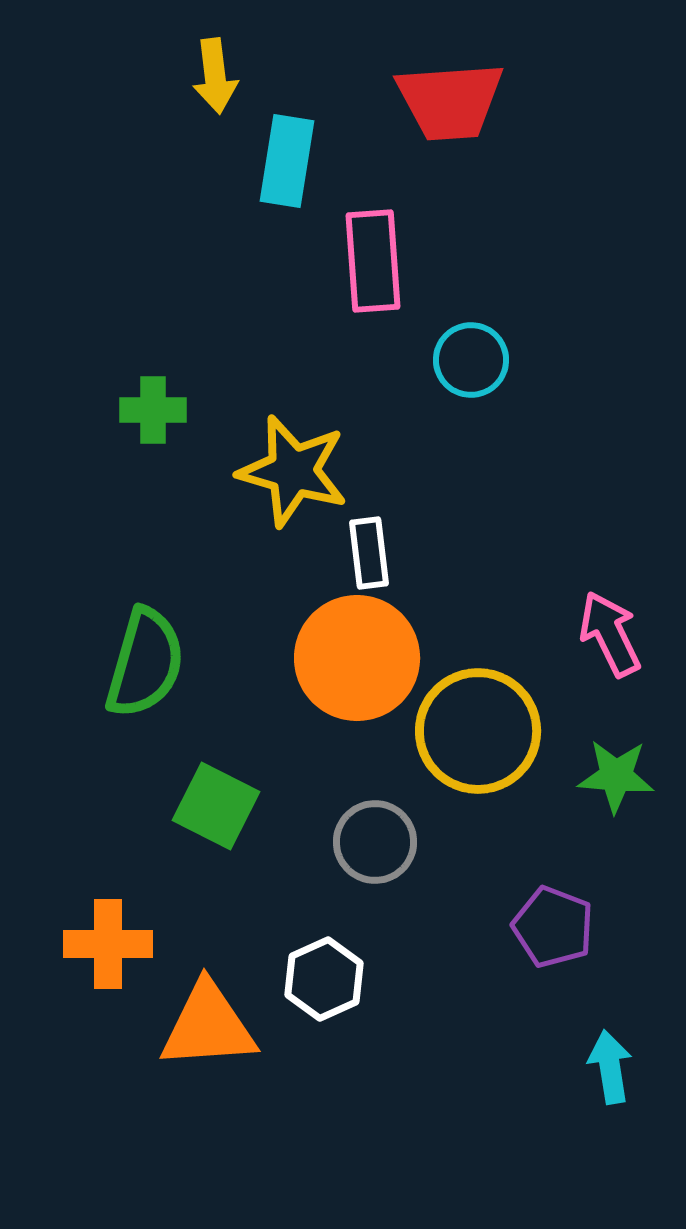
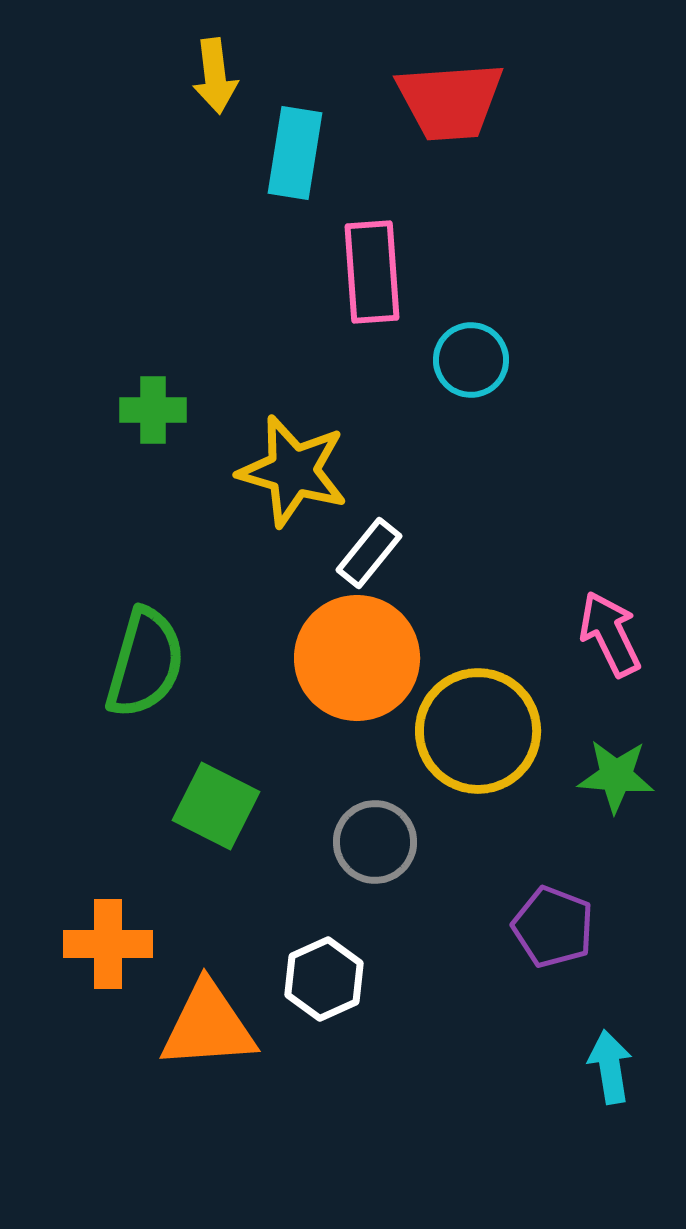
cyan rectangle: moved 8 px right, 8 px up
pink rectangle: moved 1 px left, 11 px down
white rectangle: rotated 46 degrees clockwise
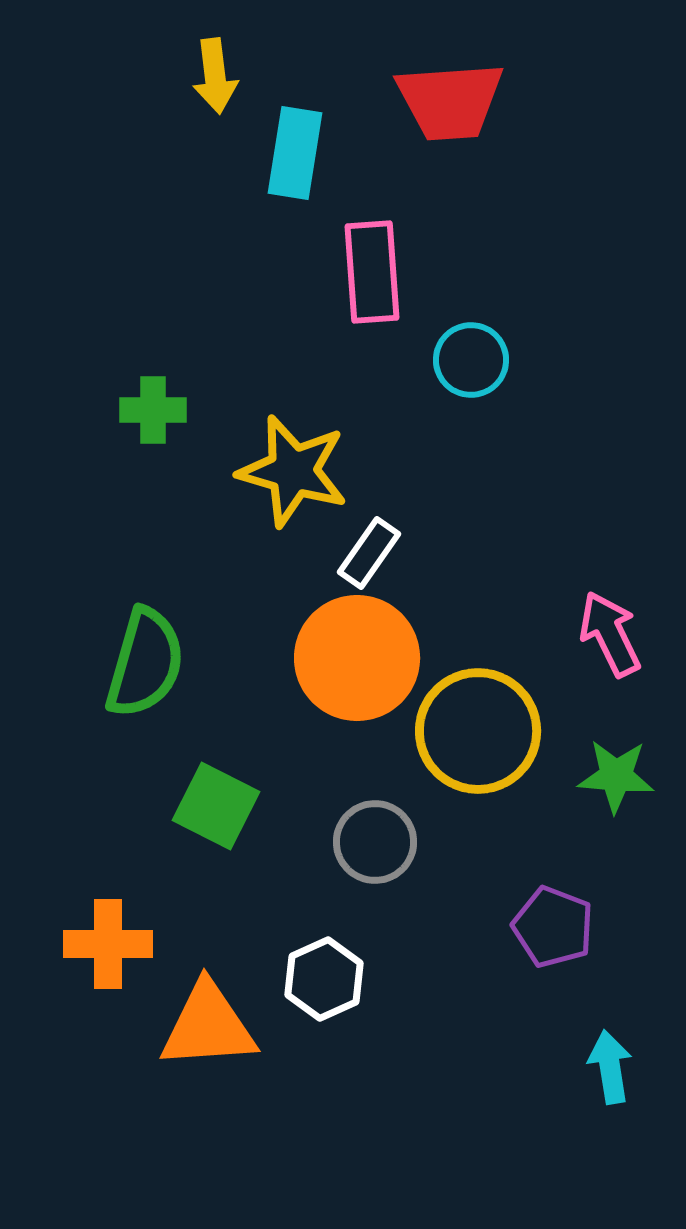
white rectangle: rotated 4 degrees counterclockwise
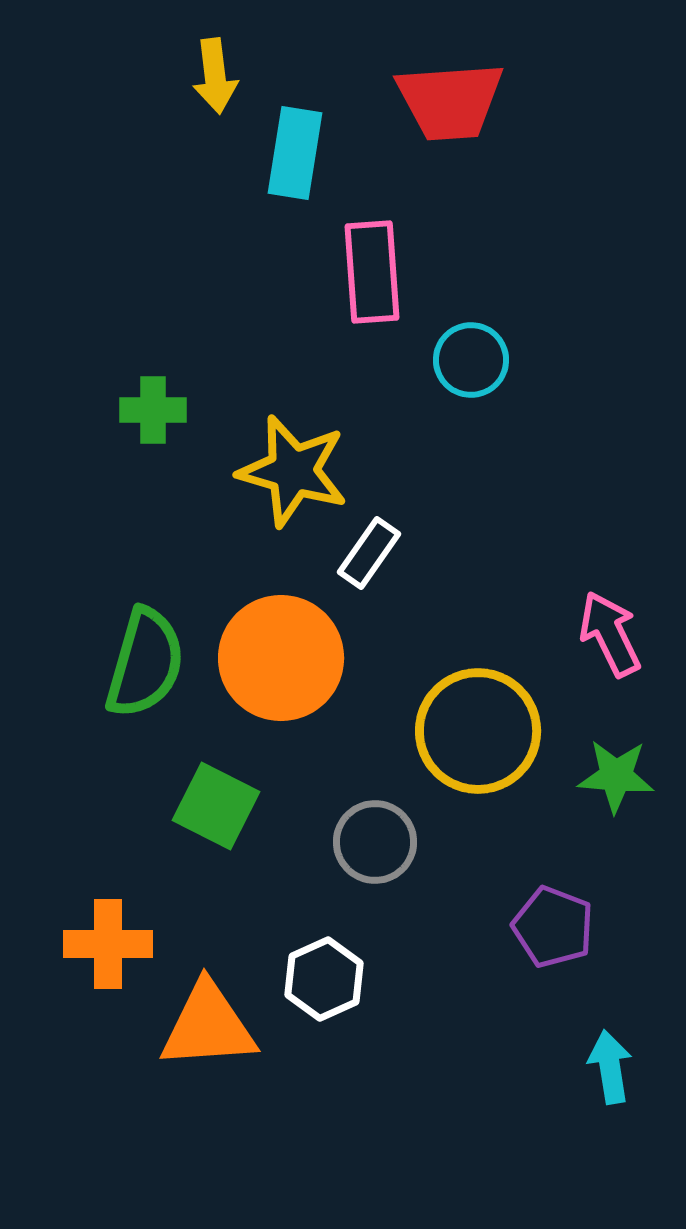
orange circle: moved 76 px left
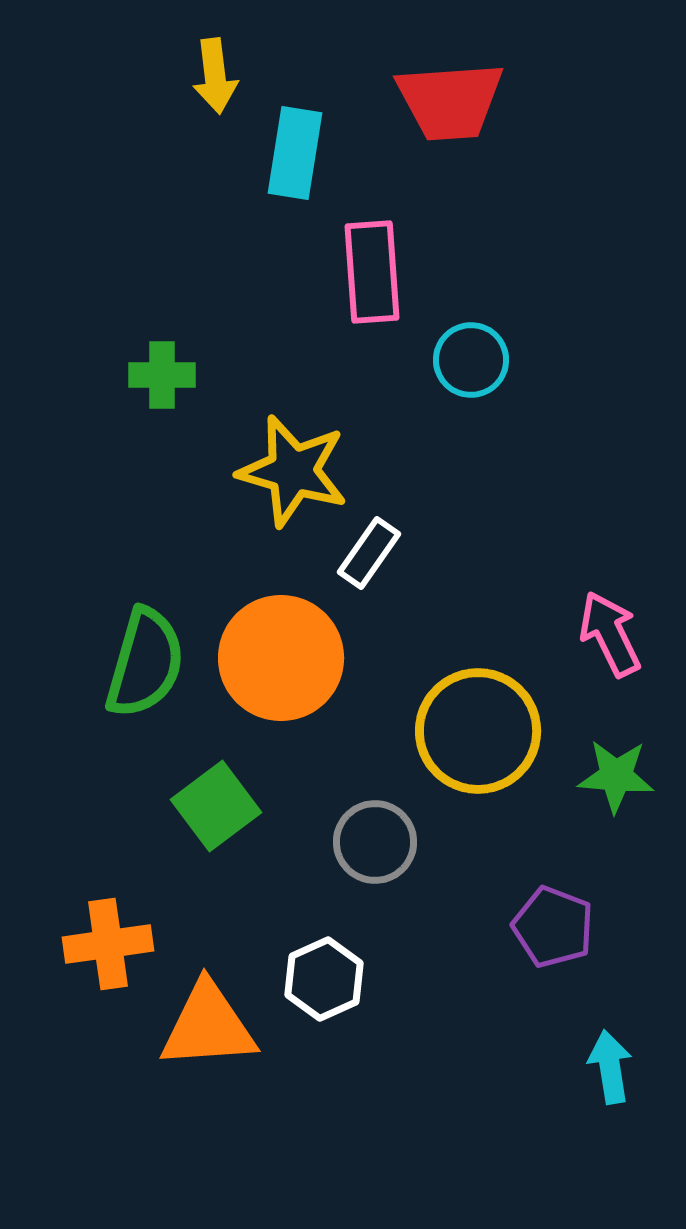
green cross: moved 9 px right, 35 px up
green square: rotated 26 degrees clockwise
orange cross: rotated 8 degrees counterclockwise
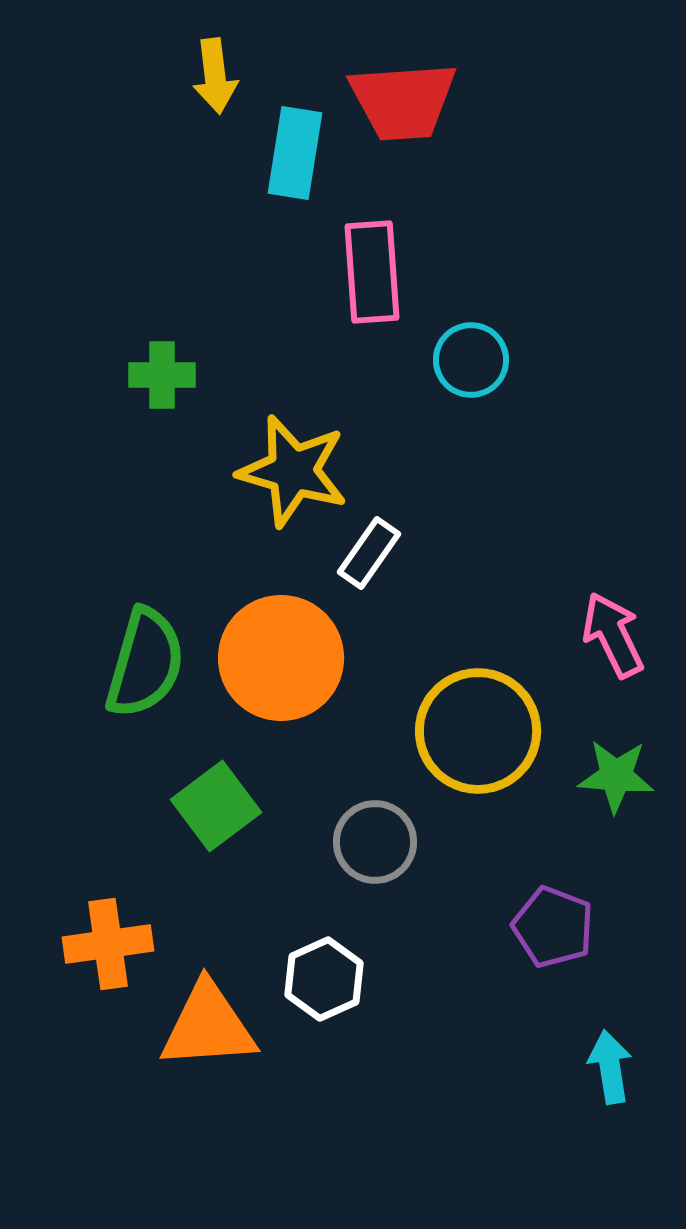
red trapezoid: moved 47 px left
pink arrow: moved 3 px right, 1 px down
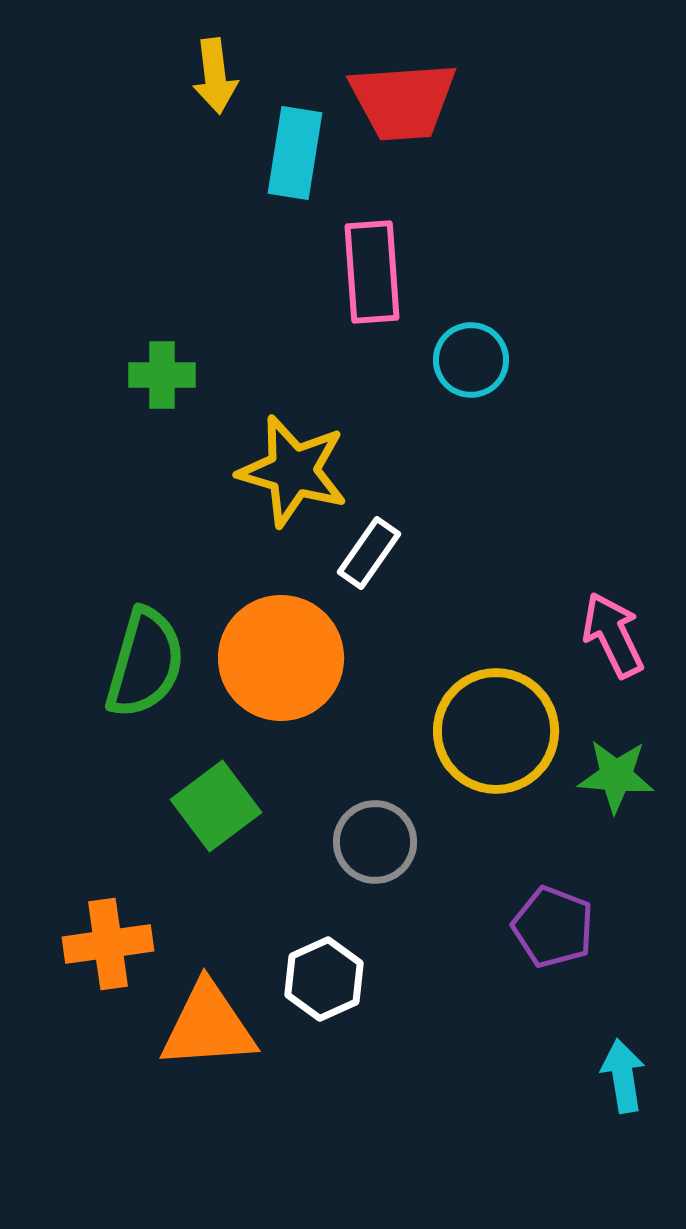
yellow circle: moved 18 px right
cyan arrow: moved 13 px right, 9 px down
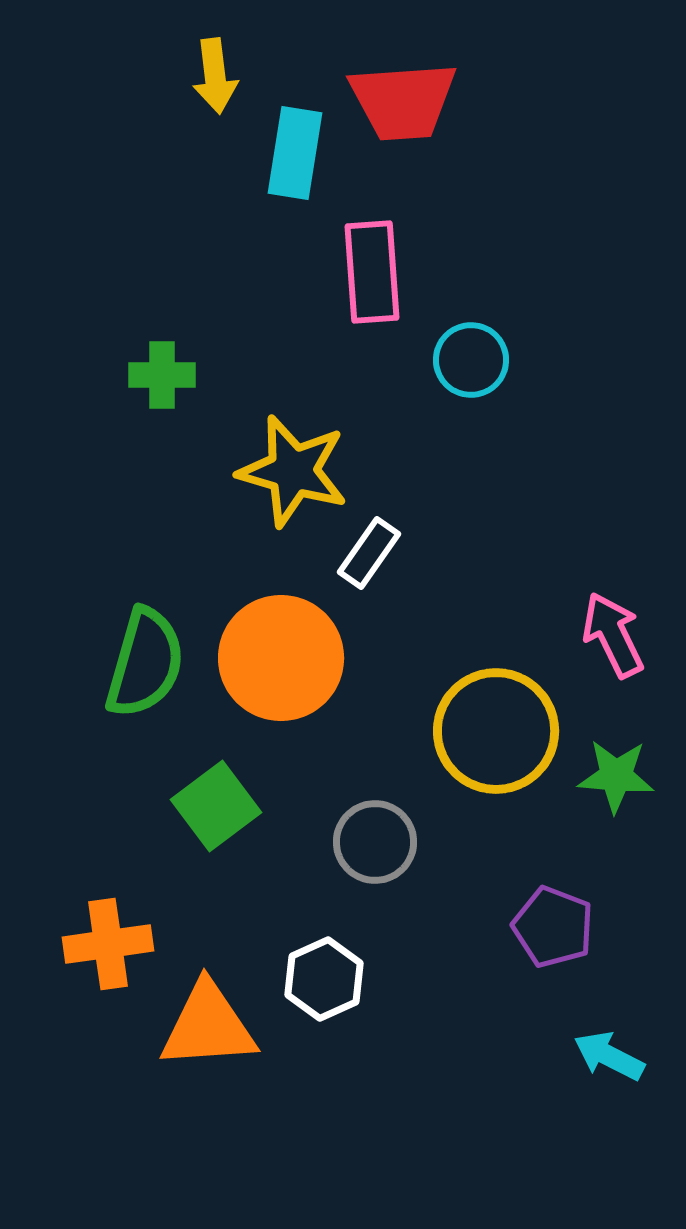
cyan arrow: moved 14 px left, 20 px up; rotated 54 degrees counterclockwise
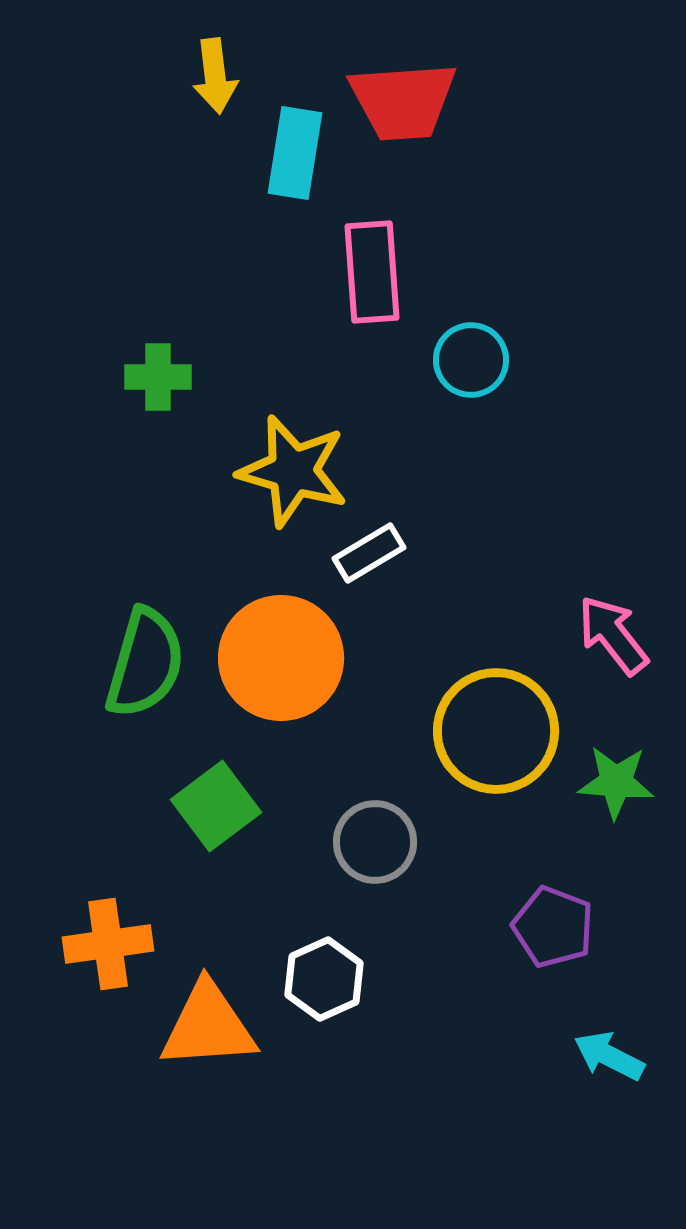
green cross: moved 4 px left, 2 px down
white rectangle: rotated 24 degrees clockwise
pink arrow: rotated 12 degrees counterclockwise
green star: moved 6 px down
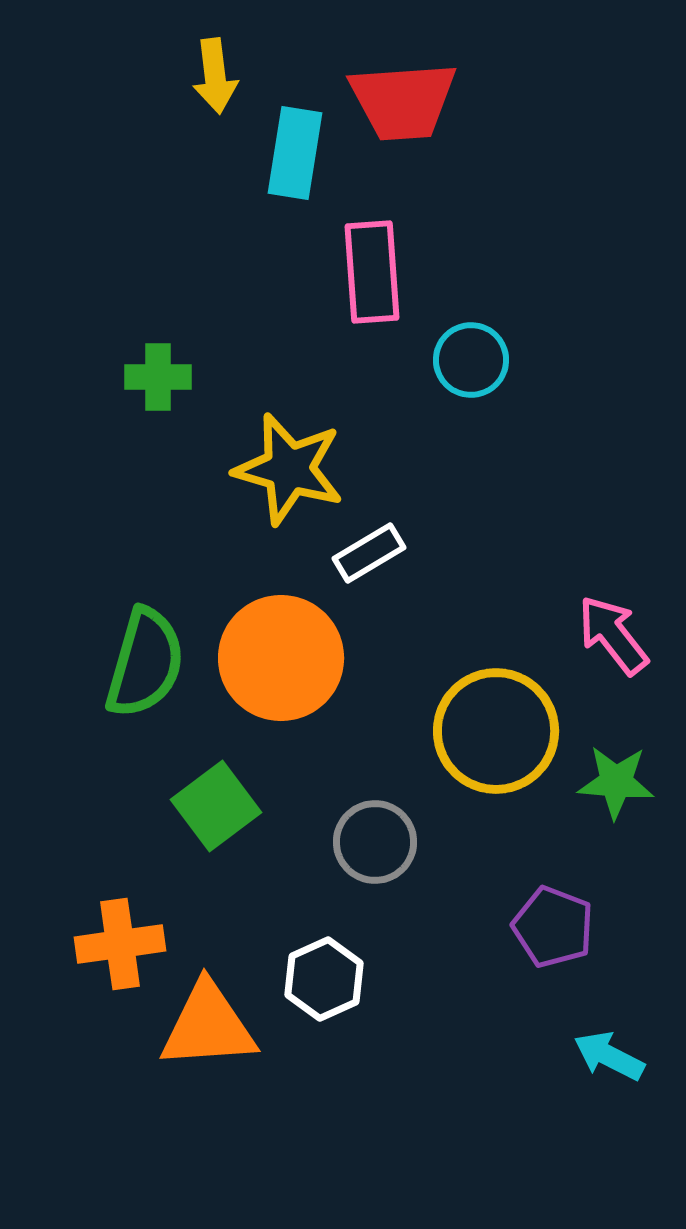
yellow star: moved 4 px left, 2 px up
orange cross: moved 12 px right
